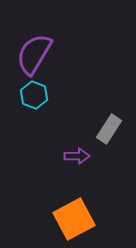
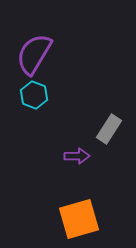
orange square: moved 5 px right; rotated 12 degrees clockwise
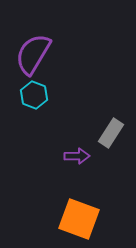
purple semicircle: moved 1 px left
gray rectangle: moved 2 px right, 4 px down
orange square: rotated 36 degrees clockwise
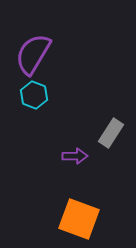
purple arrow: moved 2 px left
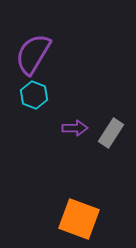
purple arrow: moved 28 px up
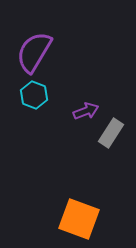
purple semicircle: moved 1 px right, 2 px up
purple arrow: moved 11 px right, 17 px up; rotated 20 degrees counterclockwise
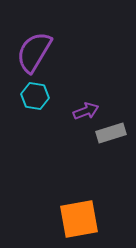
cyan hexagon: moved 1 px right, 1 px down; rotated 12 degrees counterclockwise
gray rectangle: rotated 40 degrees clockwise
orange square: rotated 30 degrees counterclockwise
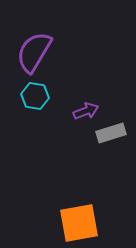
orange square: moved 4 px down
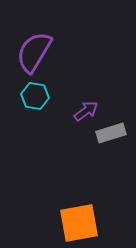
purple arrow: rotated 15 degrees counterclockwise
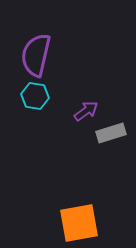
purple semicircle: moved 2 px right, 3 px down; rotated 18 degrees counterclockwise
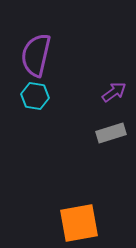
purple arrow: moved 28 px right, 19 px up
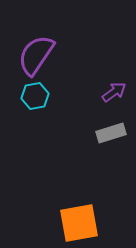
purple semicircle: rotated 21 degrees clockwise
cyan hexagon: rotated 20 degrees counterclockwise
